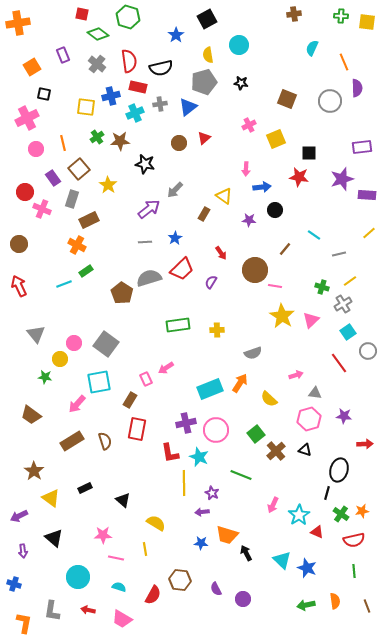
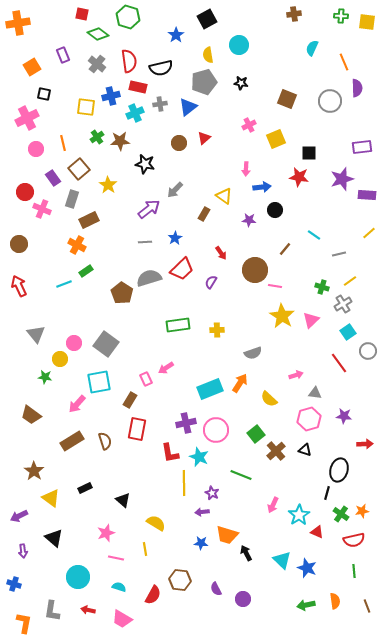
pink star at (103, 535): moved 3 px right, 2 px up; rotated 18 degrees counterclockwise
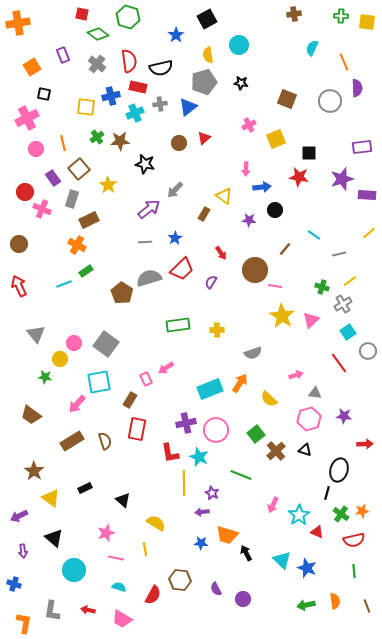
cyan circle at (78, 577): moved 4 px left, 7 px up
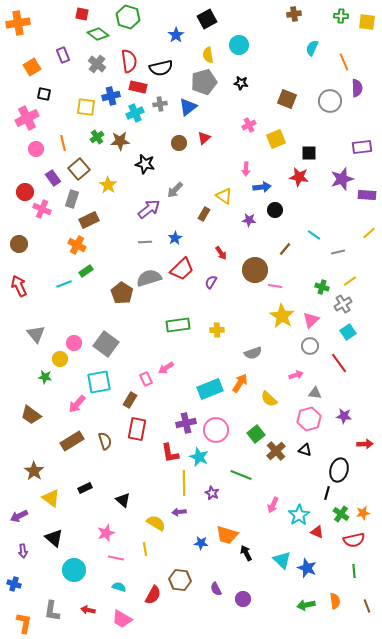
gray line at (339, 254): moved 1 px left, 2 px up
gray circle at (368, 351): moved 58 px left, 5 px up
orange star at (362, 511): moved 1 px right, 2 px down
purple arrow at (202, 512): moved 23 px left
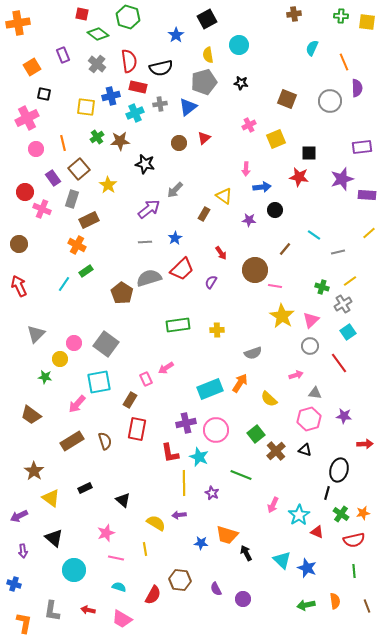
cyan line at (64, 284): rotated 35 degrees counterclockwise
gray triangle at (36, 334): rotated 24 degrees clockwise
purple arrow at (179, 512): moved 3 px down
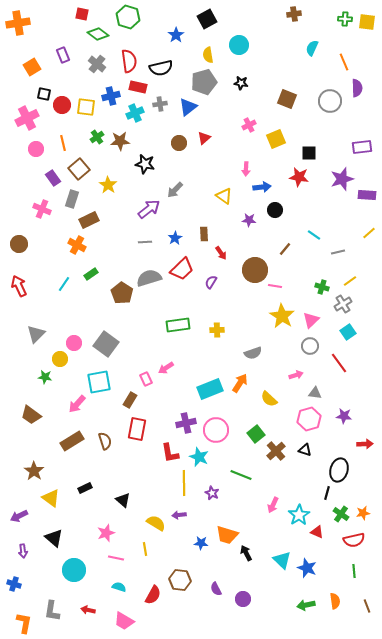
green cross at (341, 16): moved 4 px right, 3 px down
red circle at (25, 192): moved 37 px right, 87 px up
brown rectangle at (204, 214): moved 20 px down; rotated 32 degrees counterclockwise
green rectangle at (86, 271): moved 5 px right, 3 px down
pink trapezoid at (122, 619): moved 2 px right, 2 px down
